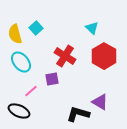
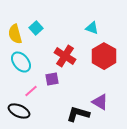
cyan triangle: rotated 24 degrees counterclockwise
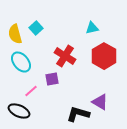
cyan triangle: rotated 32 degrees counterclockwise
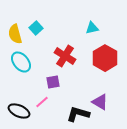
red hexagon: moved 1 px right, 2 px down
purple square: moved 1 px right, 3 px down
pink line: moved 11 px right, 11 px down
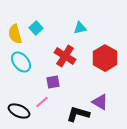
cyan triangle: moved 12 px left
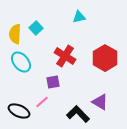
cyan triangle: moved 1 px left, 11 px up
yellow semicircle: rotated 18 degrees clockwise
black L-shape: rotated 30 degrees clockwise
